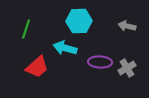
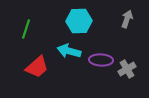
gray arrow: moved 7 px up; rotated 96 degrees clockwise
cyan arrow: moved 4 px right, 3 px down
purple ellipse: moved 1 px right, 2 px up
gray cross: moved 1 px down
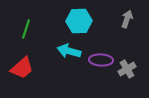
red trapezoid: moved 15 px left, 1 px down
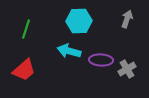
red trapezoid: moved 2 px right, 2 px down
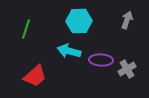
gray arrow: moved 1 px down
red trapezoid: moved 11 px right, 6 px down
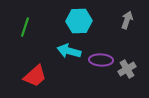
green line: moved 1 px left, 2 px up
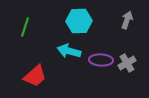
gray cross: moved 6 px up
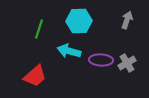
green line: moved 14 px right, 2 px down
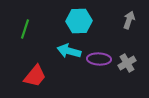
gray arrow: moved 2 px right
green line: moved 14 px left
purple ellipse: moved 2 px left, 1 px up
red trapezoid: rotated 10 degrees counterclockwise
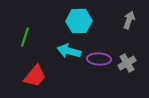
green line: moved 8 px down
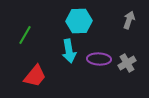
green line: moved 2 px up; rotated 12 degrees clockwise
cyan arrow: rotated 115 degrees counterclockwise
